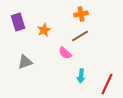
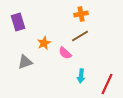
orange star: moved 13 px down
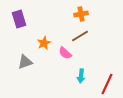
purple rectangle: moved 1 px right, 3 px up
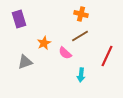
orange cross: rotated 24 degrees clockwise
cyan arrow: moved 1 px up
red line: moved 28 px up
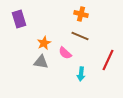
brown line: rotated 54 degrees clockwise
red line: moved 1 px right, 4 px down
gray triangle: moved 16 px right; rotated 28 degrees clockwise
cyan arrow: moved 1 px up
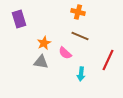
orange cross: moved 3 px left, 2 px up
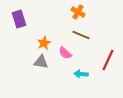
orange cross: rotated 16 degrees clockwise
brown line: moved 1 px right, 1 px up
cyan arrow: rotated 88 degrees clockwise
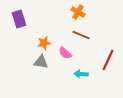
orange star: rotated 16 degrees clockwise
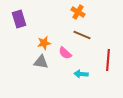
brown line: moved 1 px right
red line: rotated 20 degrees counterclockwise
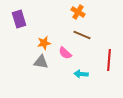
red line: moved 1 px right
